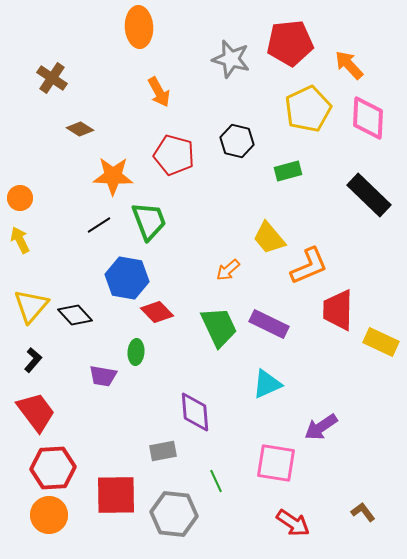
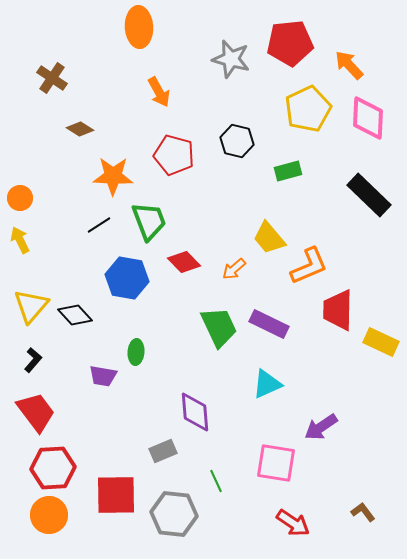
orange arrow at (228, 270): moved 6 px right, 1 px up
red diamond at (157, 312): moved 27 px right, 50 px up
gray rectangle at (163, 451): rotated 12 degrees counterclockwise
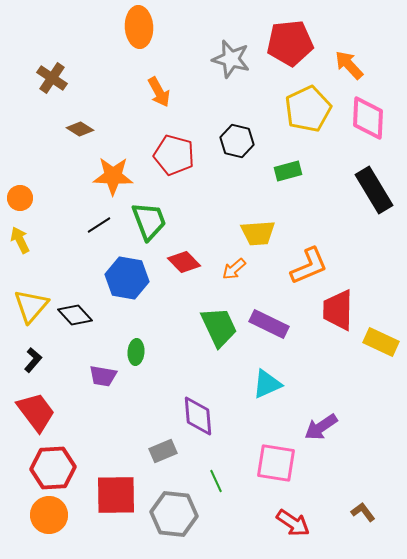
black rectangle at (369, 195): moved 5 px right, 5 px up; rotated 15 degrees clockwise
yellow trapezoid at (269, 238): moved 11 px left, 5 px up; rotated 54 degrees counterclockwise
purple diamond at (195, 412): moved 3 px right, 4 px down
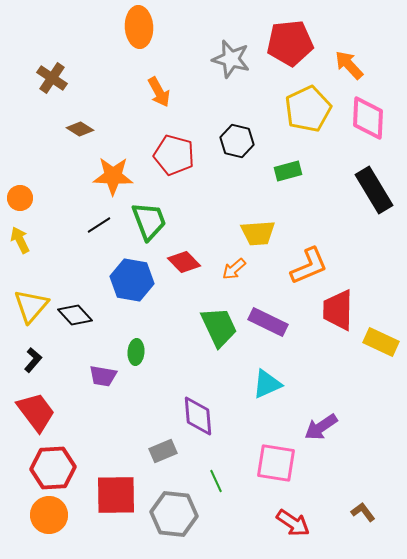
blue hexagon at (127, 278): moved 5 px right, 2 px down
purple rectangle at (269, 324): moved 1 px left, 2 px up
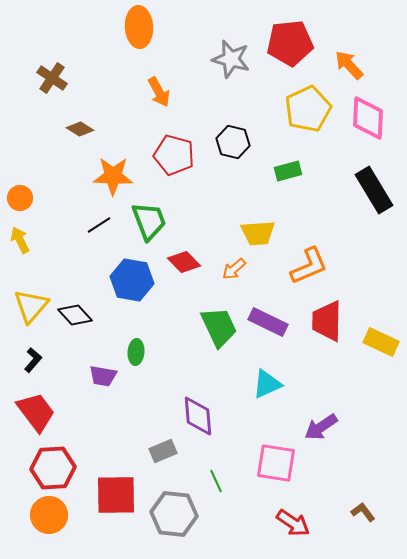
black hexagon at (237, 141): moved 4 px left, 1 px down
red trapezoid at (338, 310): moved 11 px left, 11 px down
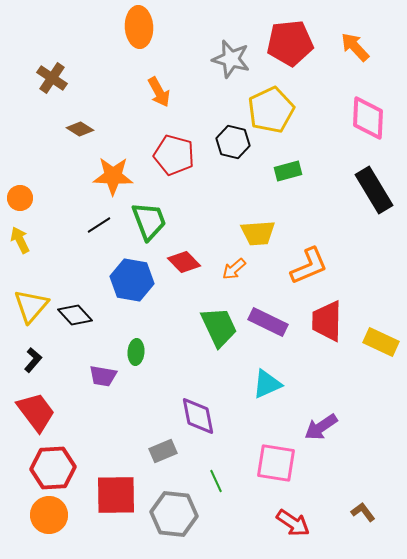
orange arrow at (349, 65): moved 6 px right, 18 px up
yellow pentagon at (308, 109): moved 37 px left, 1 px down
purple diamond at (198, 416): rotated 6 degrees counterclockwise
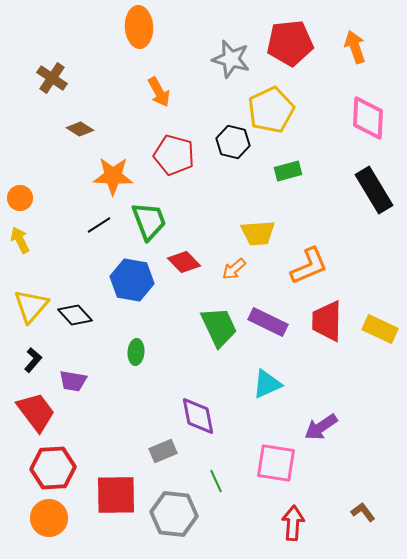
orange arrow at (355, 47): rotated 24 degrees clockwise
yellow rectangle at (381, 342): moved 1 px left, 13 px up
purple trapezoid at (103, 376): moved 30 px left, 5 px down
orange circle at (49, 515): moved 3 px down
red arrow at (293, 523): rotated 120 degrees counterclockwise
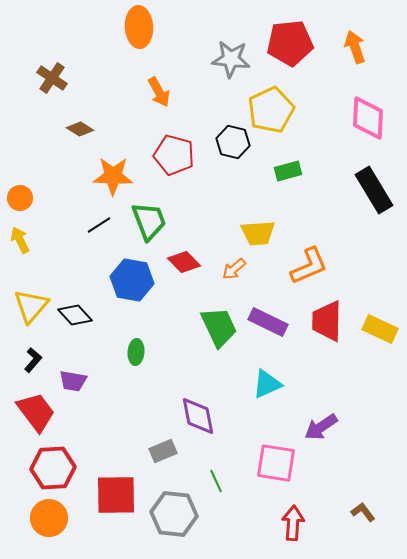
gray star at (231, 59): rotated 9 degrees counterclockwise
